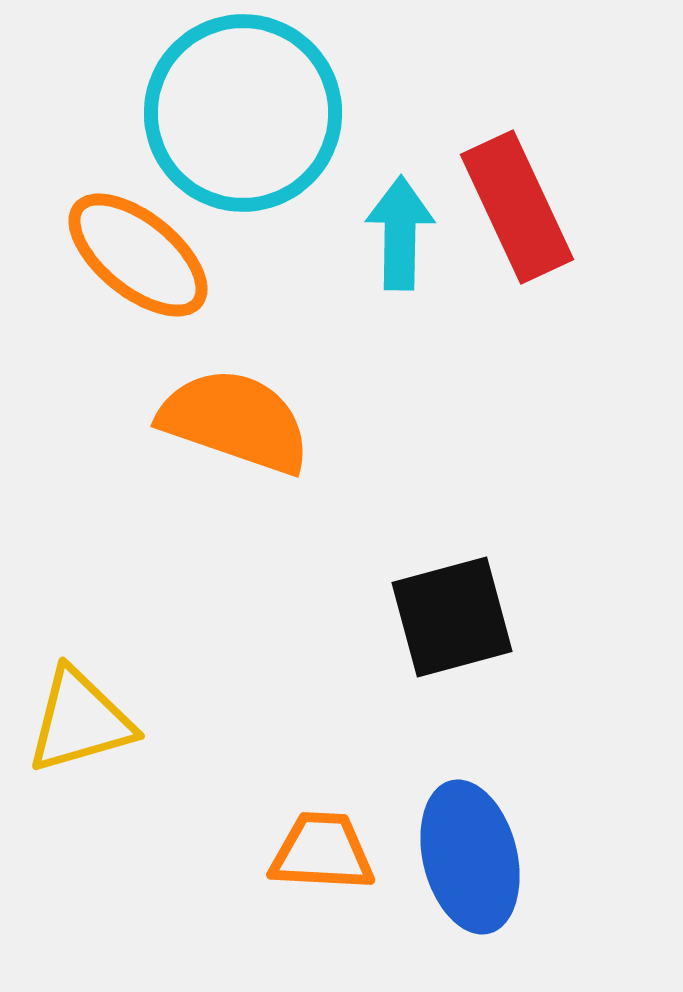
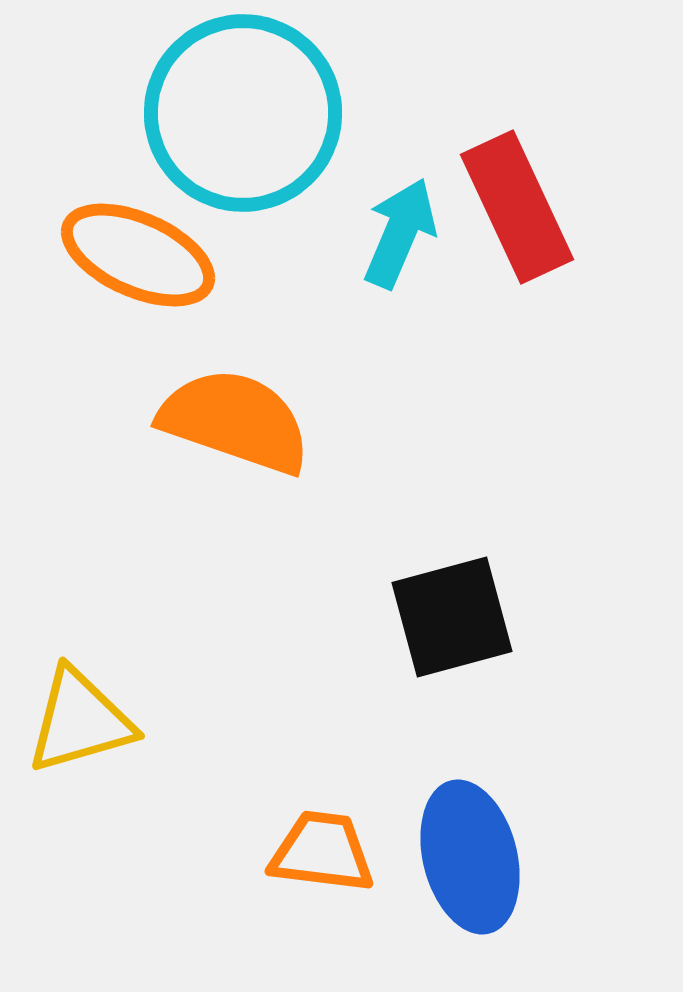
cyan arrow: rotated 22 degrees clockwise
orange ellipse: rotated 15 degrees counterclockwise
orange trapezoid: rotated 4 degrees clockwise
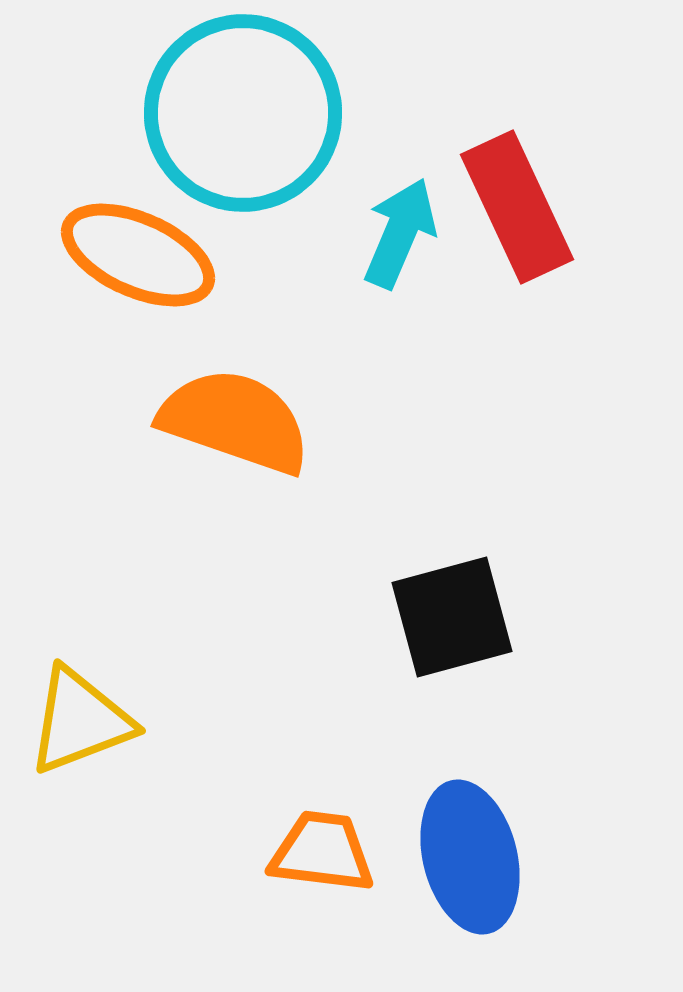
yellow triangle: rotated 5 degrees counterclockwise
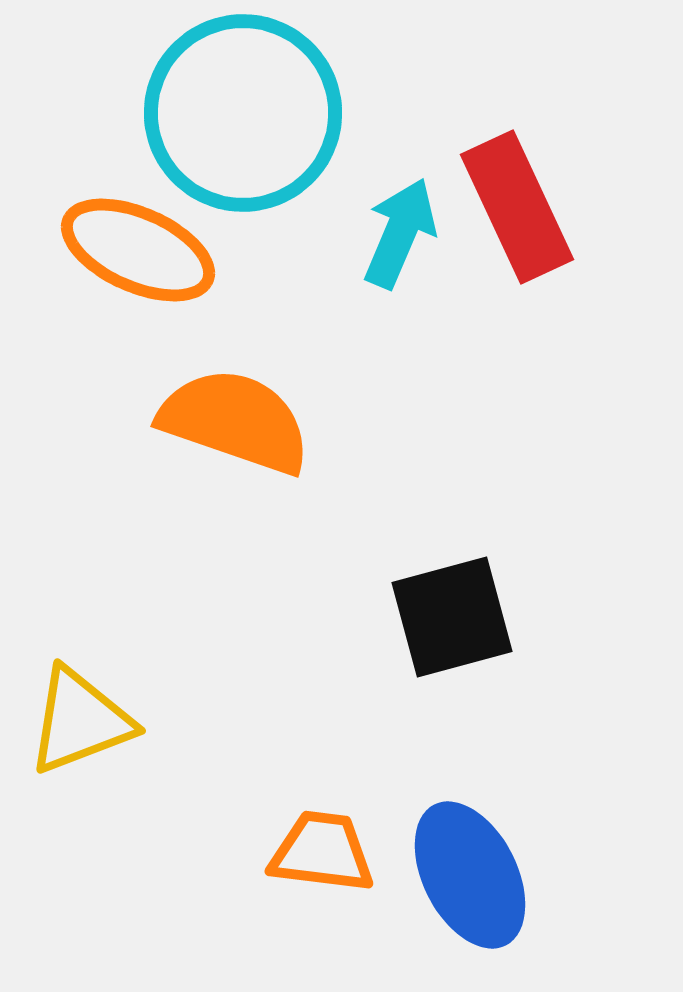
orange ellipse: moved 5 px up
blue ellipse: moved 18 px down; rotated 13 degrees counterclockwise
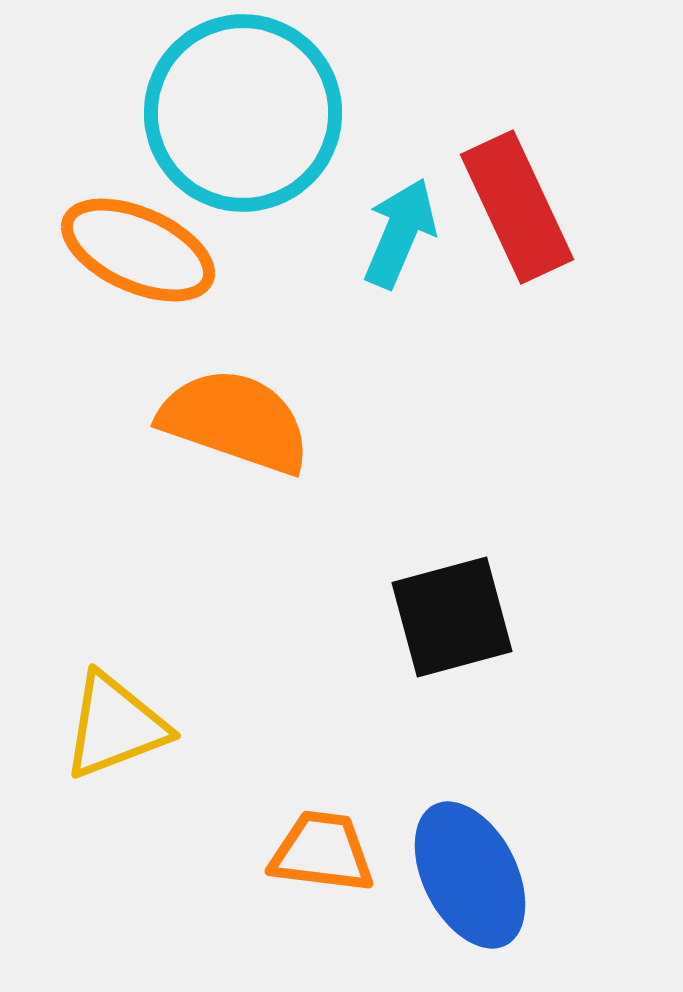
yellow triangle: moved 35 px right, 5 px down
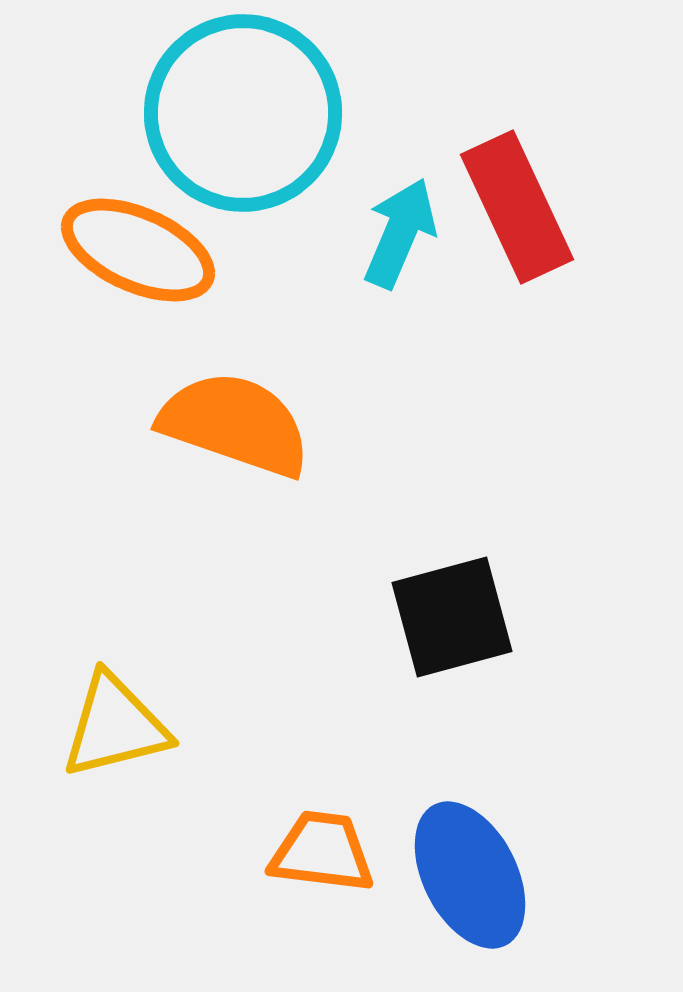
orange semicircle: moved 3 px down
yellow triangle: rotated 7 degrees clockwise
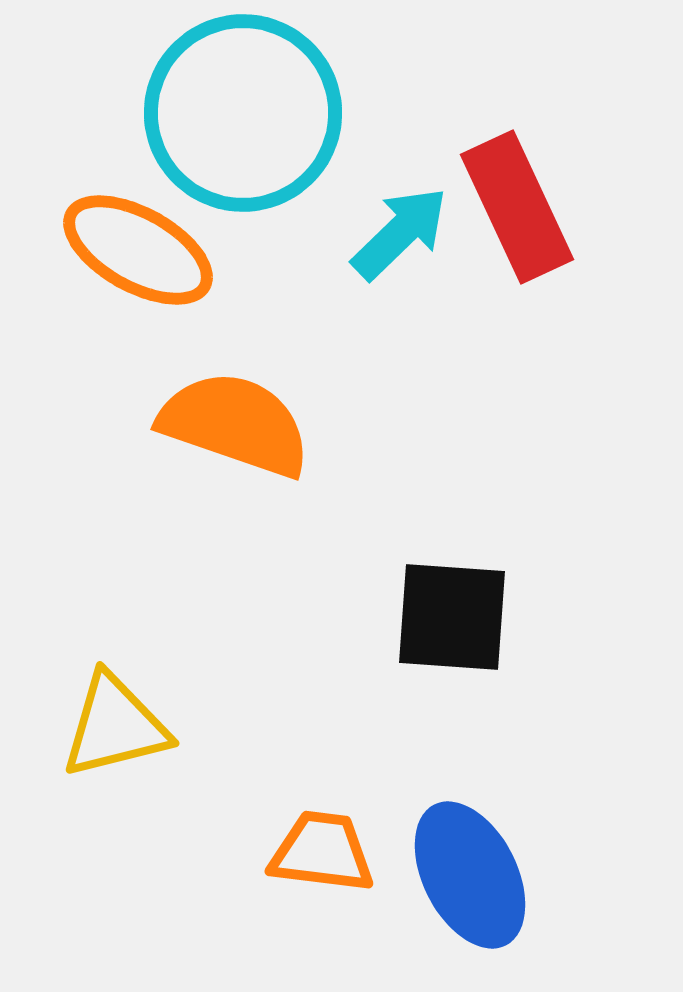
cyan arrow: rotated 23 degrees clockwise
orange ellipse: rotated 5 degrees clockwise
black square: rotated 19 degrees clockwise
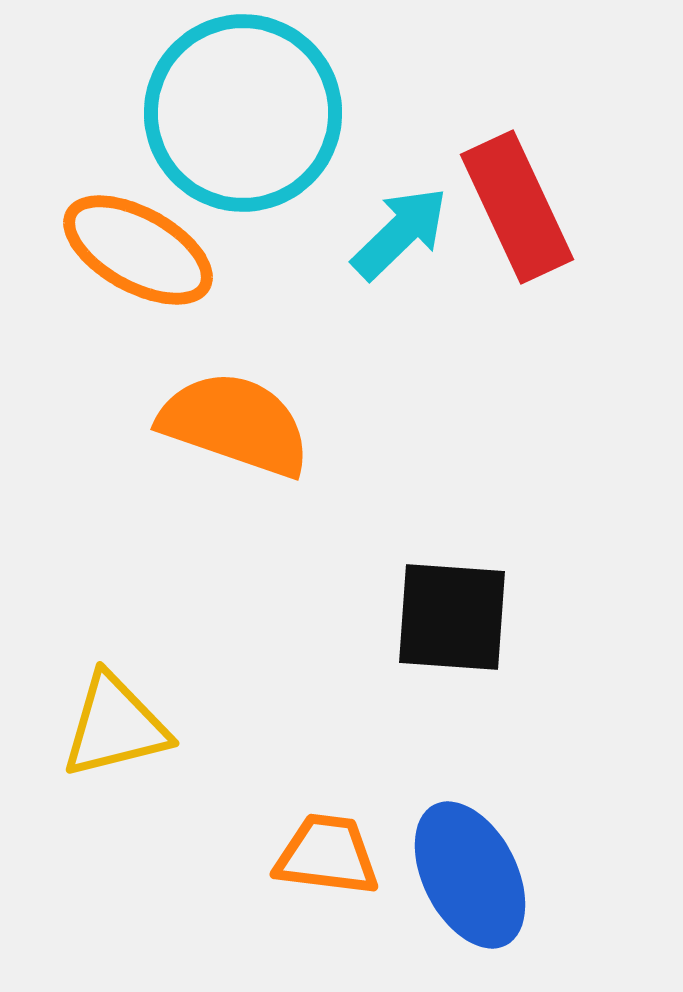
orange trapezoid: moved 5 px right, 3 px down
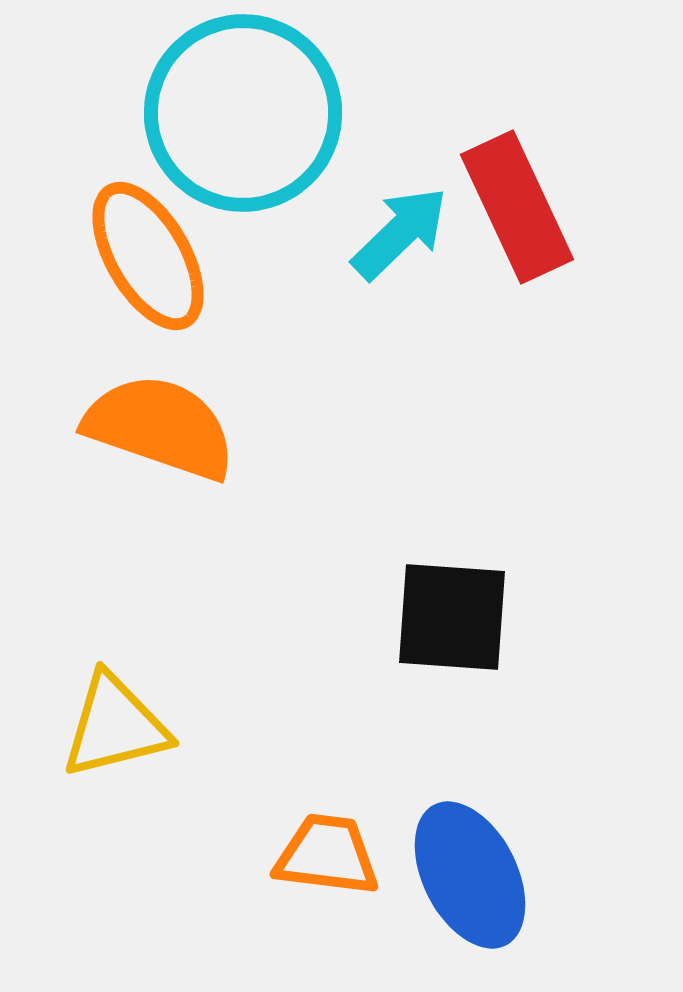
orange ellipse: moved 10 px right, 6 px down; rotated 31 degrees clockwise
orange semicircle: moved 75 px left, 3 px down
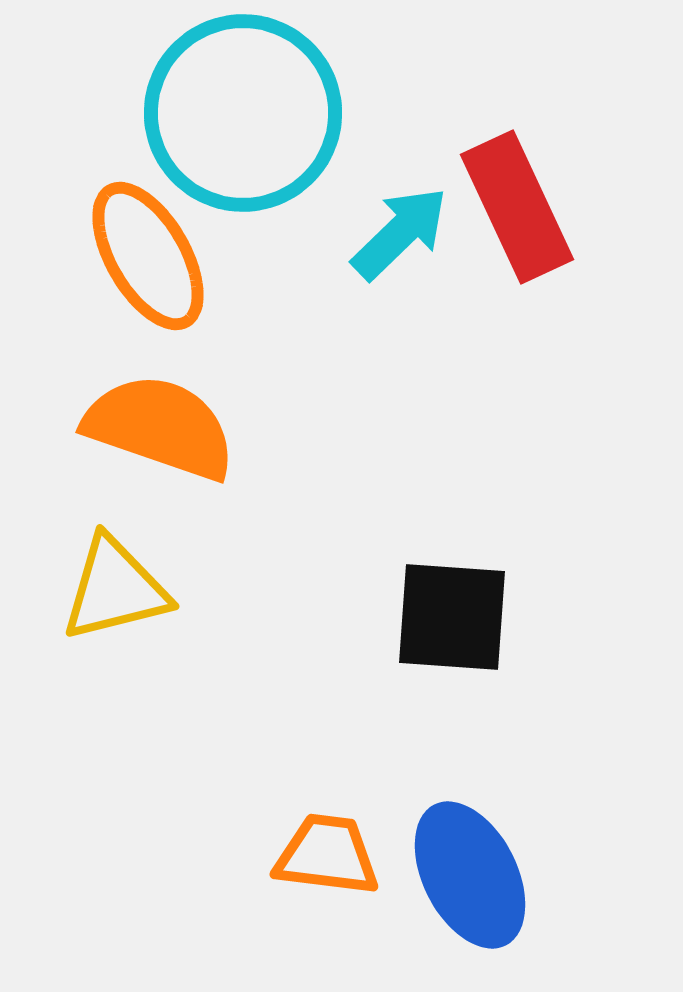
yellow triangle: moved 137 px up
